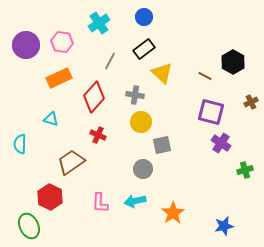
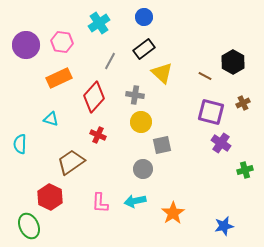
brown cross: moved 8 px left, 1 px down
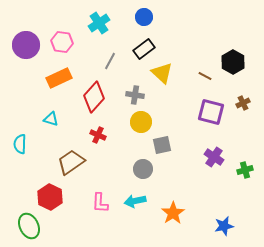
purple cross: moved 7 px left, 14 px down
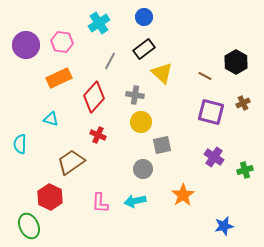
black hexagon: moved 3 px right
orange star: moved 10 px right, 18 px up
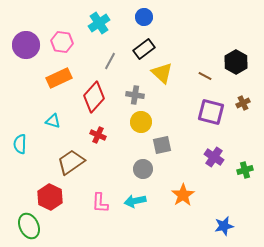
cyan triangle: moved 2 px right, 2 px down
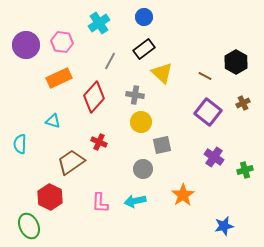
purple square: moved 3 px left; rotated 24 degrees clockwise
red cross: moved 1 px right, 7 px down
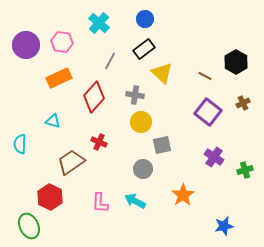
blue circle: moved 1 px right, 2 px down
cyan cross: rotated 15 degrees counterclockwise
cyan arrow: rotated 40 degrees clockwise
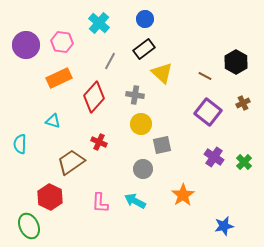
yellow circle: moved 2 px down
green cross: moved 1 px left, 8 px up; rotated 28 degrees counterclockwise
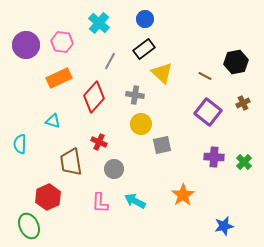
black hexagon: rotated 20 degrees clockwise
purple cross: rotated 30 degrees counterclockwise
brown trapezoid: rotated 64 degrees counterclockwise
gray circle: moved 29 px left
red hexagon: moved 2 px left; rotated 10 degrees clockwise
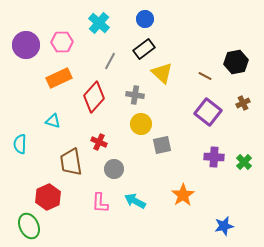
pink hexagon: rotated 10 degrees counterclockwise
